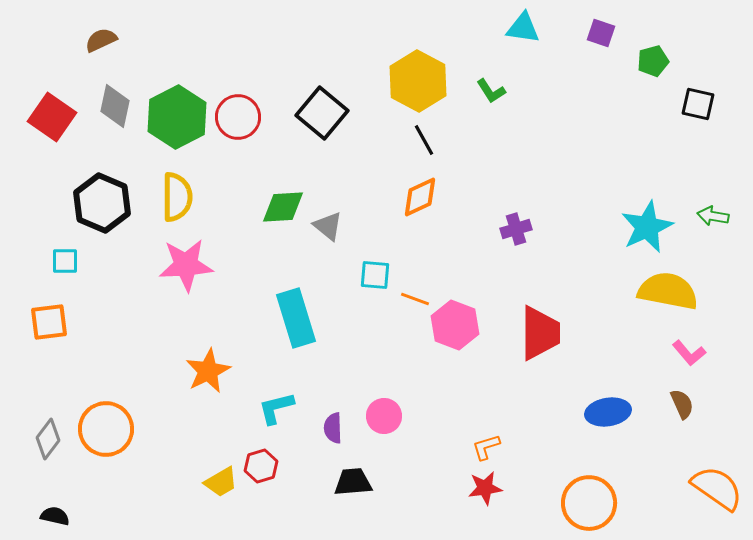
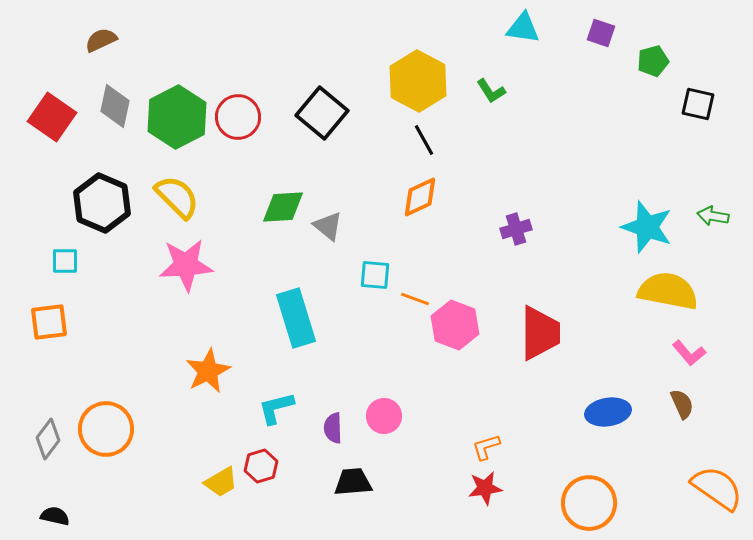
yellow semicircle at (177, 197): rotated 45 degrees counterclockwise
cyan star at (647, 227): rotated 28 degrees counterclockwise
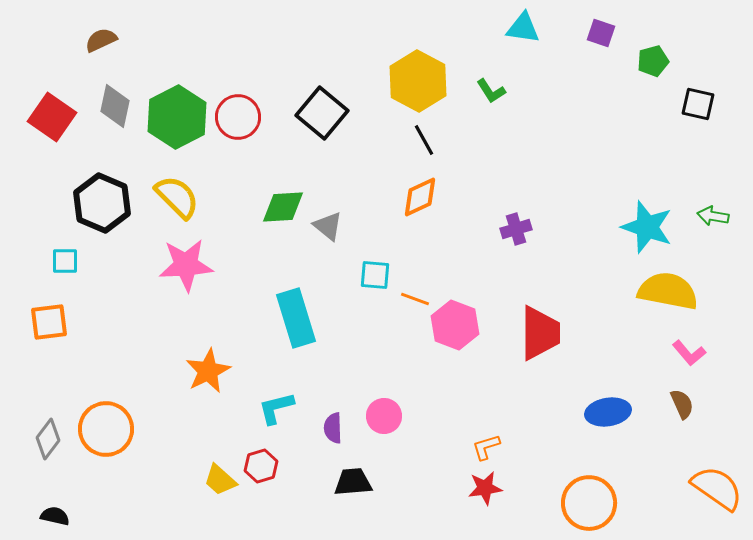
yellow trapezoid at (221, 482): moved 1 px left, 2 px up; rotated 72 degrees clockwise
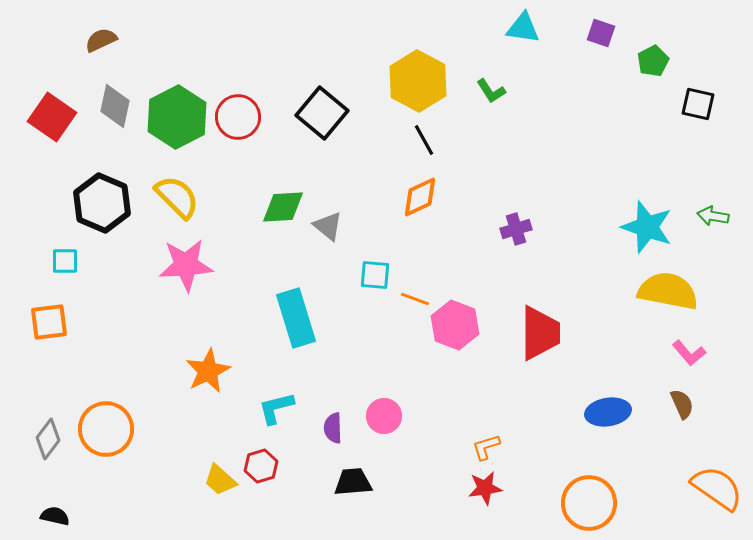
green pentagon at (653, 61): rotated 12 degrees counterclockwise
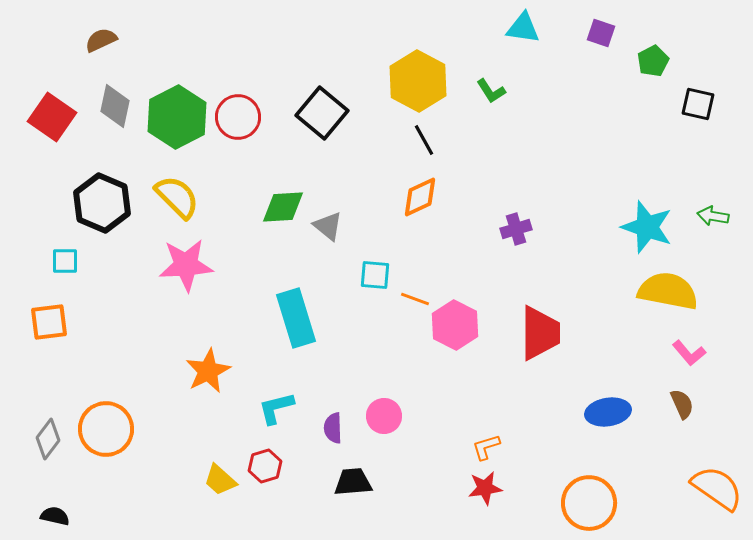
pink hexagon at (455, 325): rotated 6 degrees clockwise
red hexagon at (261, 466): moved 4 px right
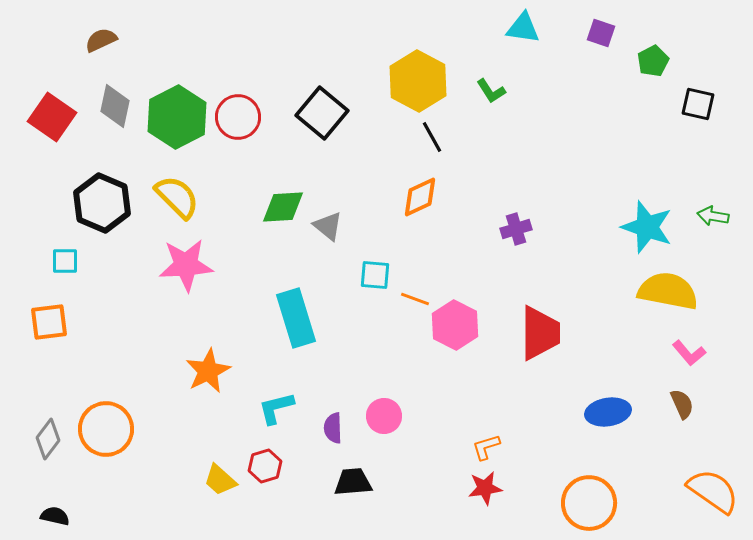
black line at (424, 140): moved 8 px right, 3 px up
orange semicircle at (717, 488): moved 4 px left, 3 px down
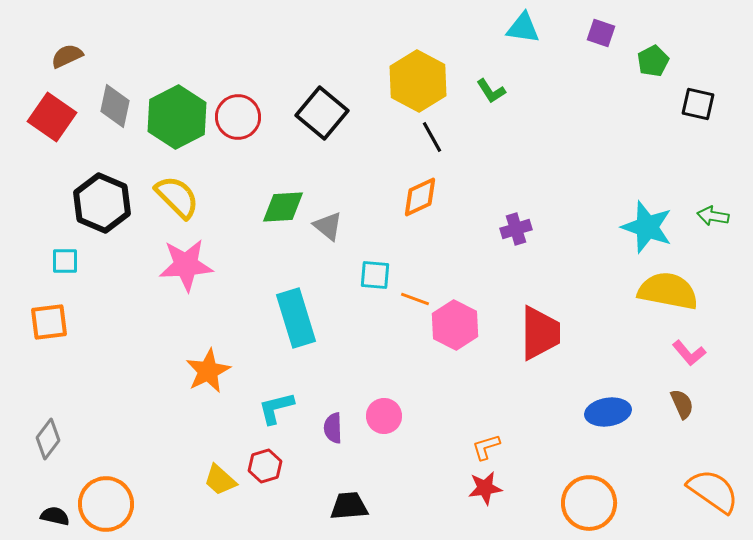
brown semicircle at (101, 40): moved 34 px left, 16 px down
orange circle at (106, 429): moved 75 px down
black trapezoid at (353, 482): moved 4 px left, 24 px down
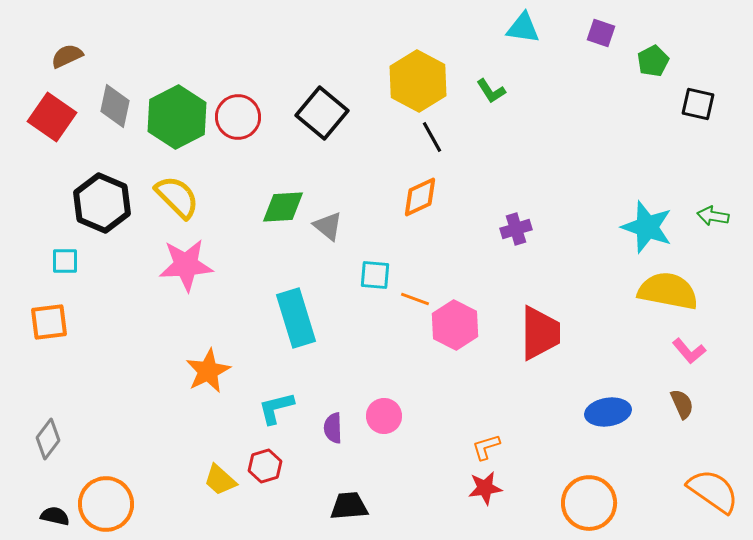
pink L-shape at (689, 353): moved 2 px up
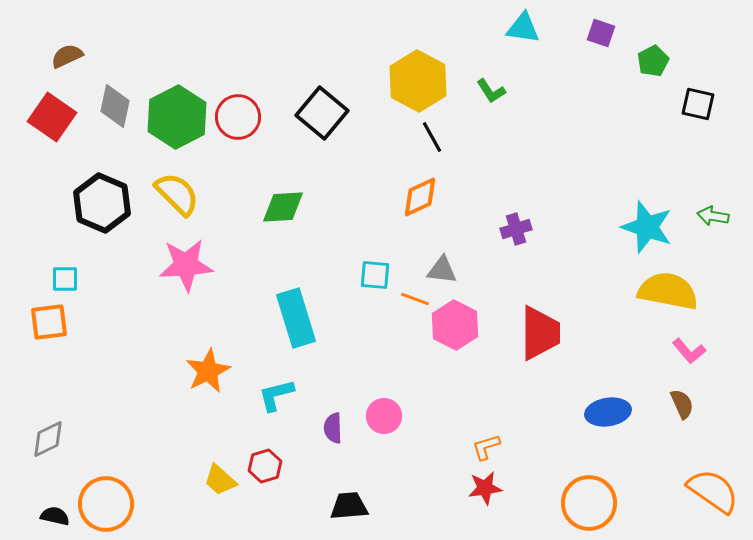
yellow semicircle at (177, 197): moved 3 px up
gray triangle at (328, 226): moved 114 px right, 44 px down; rotated 32 degrees counterclockwise
cyan square at (65, 261): moved 18 px down
cyan L-shape at (276, 408): moved 13 px up
gray diamond at (48, 439): rotated 27 degrees clockwise
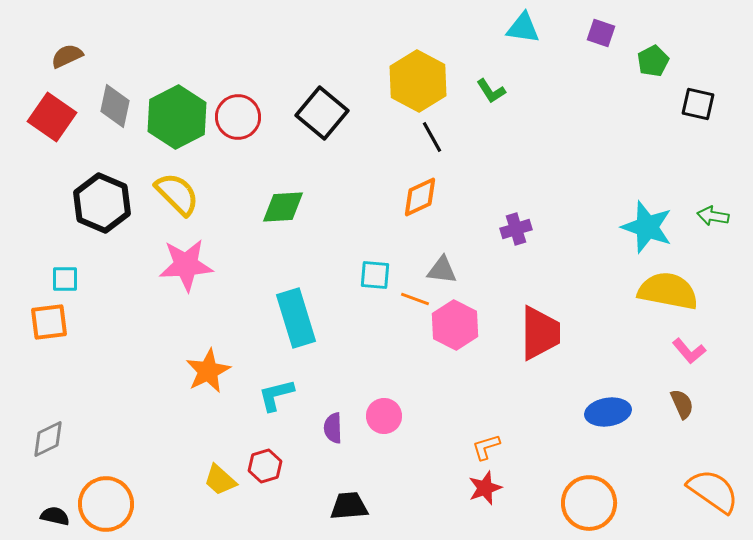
red star at (485, 488): rotated 12 degrees counterclockwise
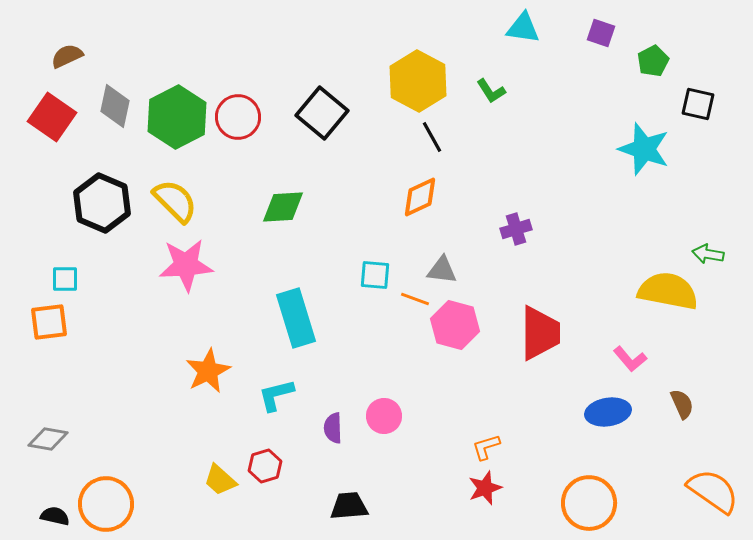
yellow semicircle at (177, 194): moved 2 px left, 7 px down
green arrow at (713, 216): moved 5 px left, 38 px down
cyan star at (647, 227): moved 3 px left, 78 px up
pink hexagon at (455, 325): rotated 12 degrees counterclockwise
pink L-shape at (689, 351): moved 59 px left, 8 px down
gray diamond at (48, 439): rotated 36 degrees clockwise
